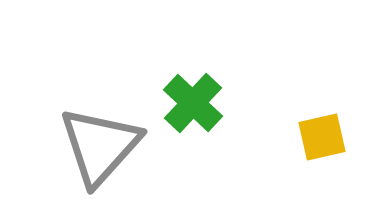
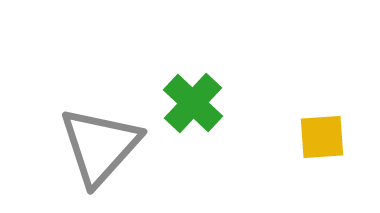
yellow square: rotated 9 degrees clockwise
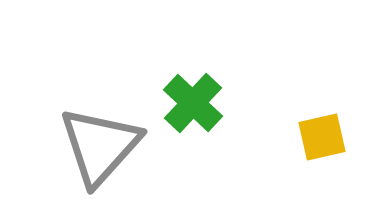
yellow square: rotated 9 degrees counterclockwise
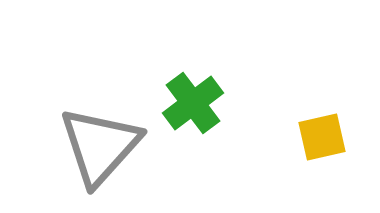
green cross: rotated 10 degrees clockwise
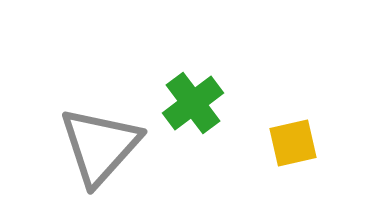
yellow square: moved 29 px left, 6 px down
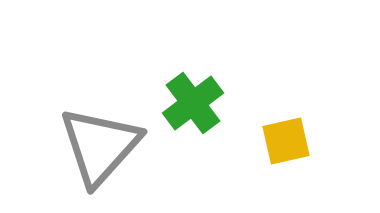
yellow square: moved 7 px left, 2 px up
